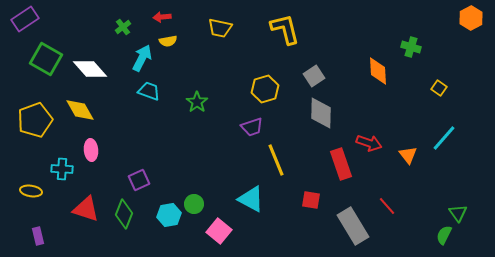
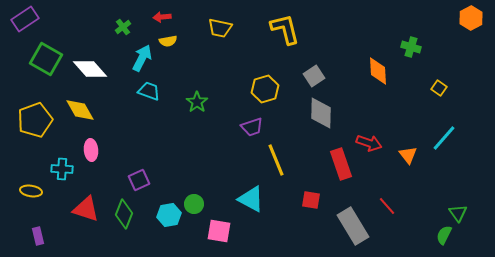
pink square at (219, 231): rotated 30 degrees counterclockwise
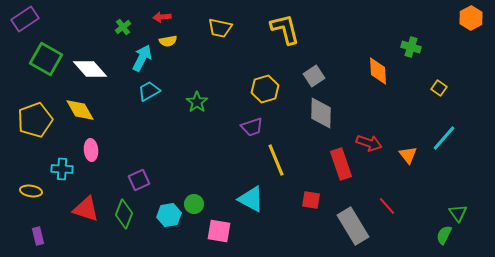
cyan trapezoid at (149, 91): rotated 50 degrees counterclockwise
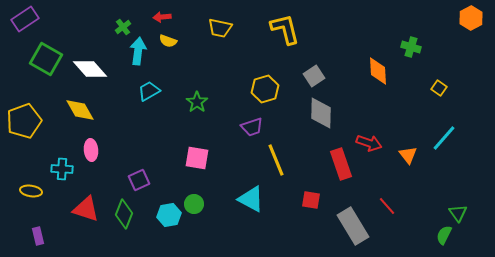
yellow semicircle at (168, 41): rotated 30 degrees clockwise
cyan arrow at (142, 58): moved 4 px left, 7 px up; rotated 20 degrees counterclockwise
yellow pentagon at (35, 120): moved 11 px left, 1 px down
pink square at (219, 231): moved 22 px left, 73 px up
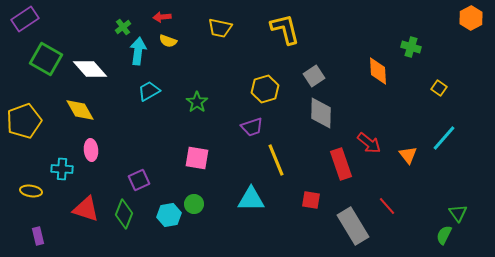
red arrow at (369, 143): rotated 20 degrees clockwise
cyan triangle at (251, 199): rotated 28 degrees counterclockwise
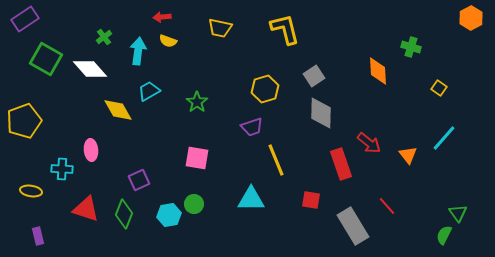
green cross at (123, 27): moved 19 px left, 10 px down
yellow diamond at (80, 110): moved 38 px right
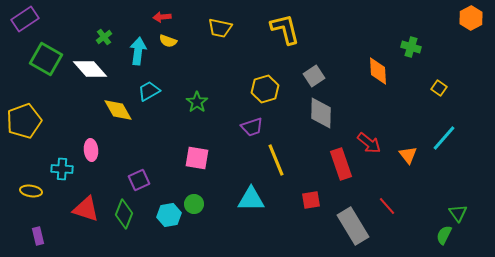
red square at (311, 200): rotated 18 degrees counterclockwise
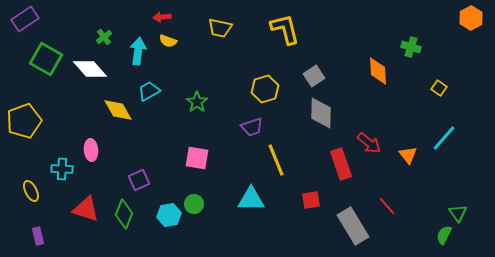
yellow ellipse at (31, 191): rotated 55 degrees clockwise
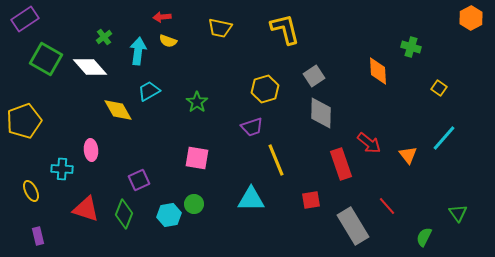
white diamond at (90, 69): moved 2 px up
green semicircle at (444, 235): moved 20 px left, 2 px down
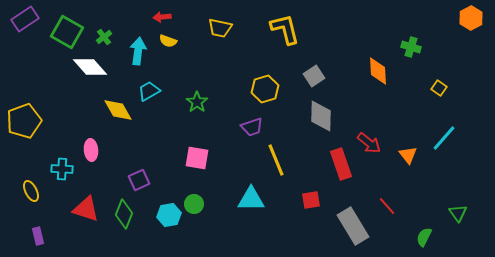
green square at (46, 59): moved 21 px right, 27 px up
gray diamond at (321, 113): moved 3 px down
